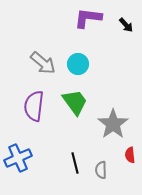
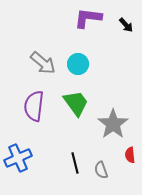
green trapezoid: moved 1 px right, 1 px down
gray semicircle: rotated 18 degrees counterclockwise
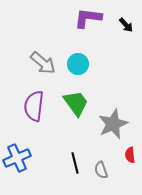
gray star: rotated 12 degrees clockwise
blue cross: moved 1 px left
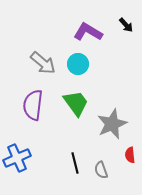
purple L-shape: moved 14 px down; rotated 24 degrees clockwise
purple semicircle: moved 1 px left, 1 px up
gray star: moved 1 px left
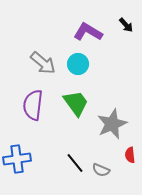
blue cross: moved 1 px down; rotated 16 degrees clockwise
black line: rotated 25 degrees counterclockwise
gray semicircle: rotated 48 degrees counterclockwise
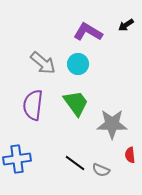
black arrow: rotated 98 degrees clockwise
gray star: rotated 24 degrees clockwise
black line: rotated 15 degrees counterclockwise
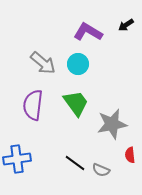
gray star: rotated 12 degrees counterclockwise
